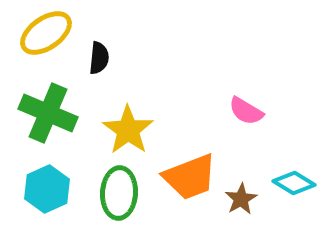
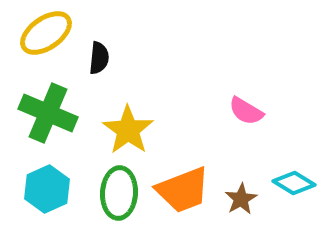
orange trapezoid: moved 7 px left, 13 px down
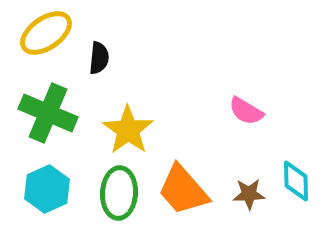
cyan diamond: moved 2 px right, 2 px up; rotated 57 degrees clockwise
orange trapezoid: rotated 70 degrees clockwise
brown star: moved 8 px right, 5 px up; rotated 28 degrees clockwise
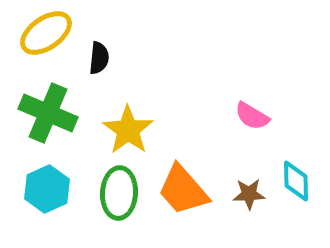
pink semicircle: moved 6 px right, 5 px down
